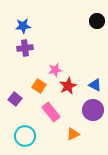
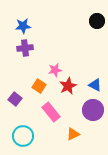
cyan circle: moved 2 px left
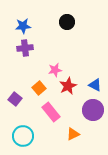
black circle: moved 30 px left, 1 px down
orange square: moved 2 px down; rotated 16 degrees clockwise
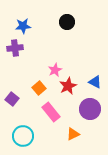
purple cross: moved 10 px left
pink star: rotated 16 degrees counterclockwise
blue triangle: moved 3 px up
purple square: moved 3 px left
purple circle: moved 3 px left, 1 px up
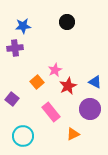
orange square: moved 2 px left, 6 px up
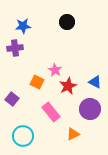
pink star: rotated 16 degrees counterclockwise
orange square: rotated 24 degrees counterclockwise
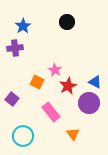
blue star: rotated 28 degrees counterclockwise
purple circle: moved 1 px left, 6 px up
orange triangle: rotated 40 degrees counterclockwise
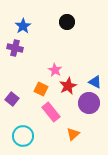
purple cross: rotated 21 degrees clockwise
orange square: moved 4 px right, 7 px down
orange triangle: rotated 24 degrees clockwise
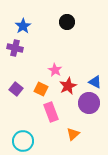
purple square: moved 4 px right, 10 px up
pink rectangle: rotated 18 degrees clockwise
cyan circle: moved 5 px down
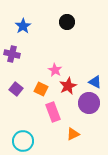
purple cross: moved 3 px left, 6 px down
pink rectangle: moved 2 px right
orange triangle: rotated 16 degrees clockwise
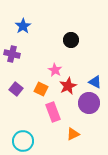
black circle: moved 4 px right, 18 px down
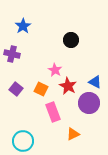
red star: rotated 18 degrees counterclockwise
